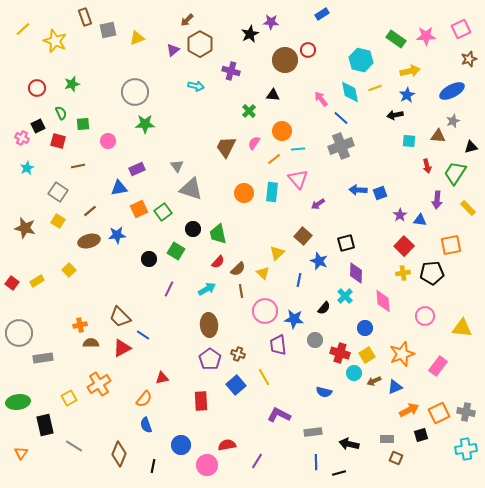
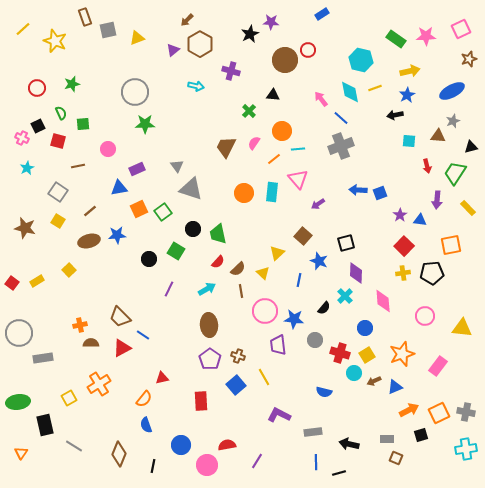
pink circle at (108, 141): moved 8 px down
brown cross at (238, 354): moved 2 px down
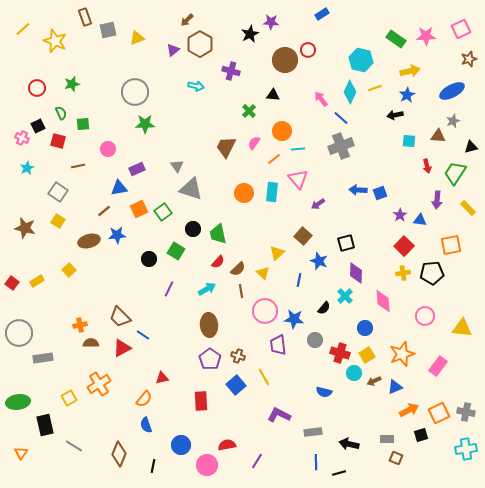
cyan diamond at (350, 92): rotated 35 degrees clockwise
brown line at (90, 211): moved 14 px right
